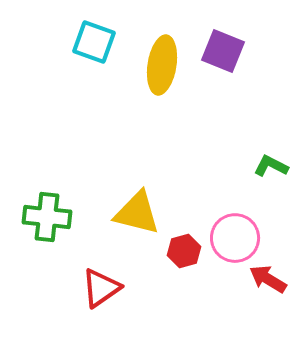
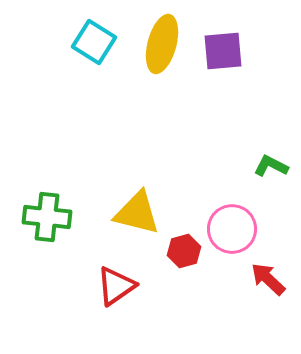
cyan square: rotated 12 degrees clockwise
purple square: rotated 27 degrees counterclockwise
yellow ellipse: moved 21 px up; rotated 6 degrees clockwise
pink circle: moved 3 px left, 9 px up
red arrow: rotated 12 degrees clockwise
red triangle: moved 15 px right, 2 px up
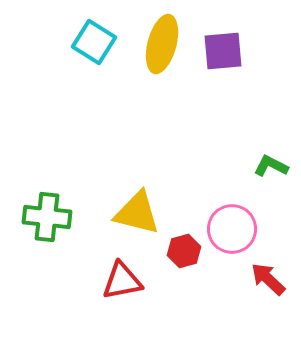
red triangle: moved 6 px right, 5 px up; rotated 24 degrees clockwise
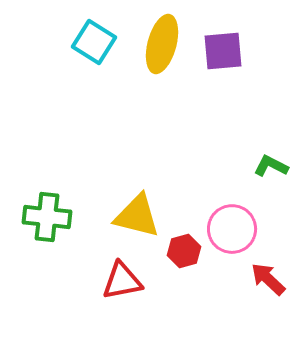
yellow triangle: moved 3 px down
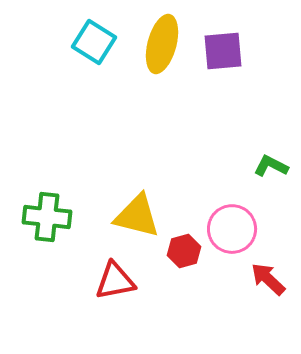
red triangle: moved 7 px left
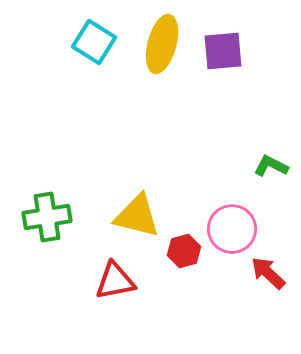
green cross: rotated 15 degrees counterclockwise
red arrow: moved 6 px up
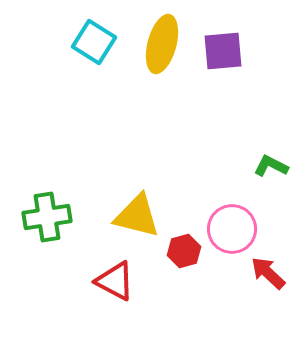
red triangle: rotated 39 degrees clockwise
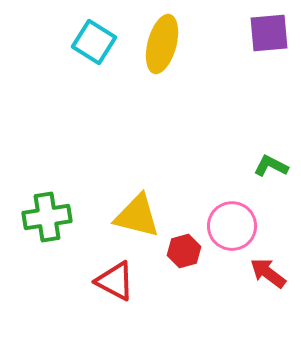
purple square: moved 46 px right, 18 px up
pink circle: moved 3 px up
red arrow: rotated 6 degrees counterclockwise
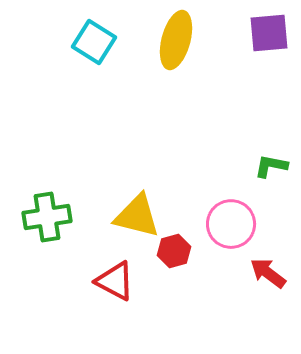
yellow ellipse: moved 14 px right, 4 px up
green L-shape: rotated 16 degrees counterclockwise
pink circle: moved 1 px left, 2 px up
red hexagon: moved 10 px left
